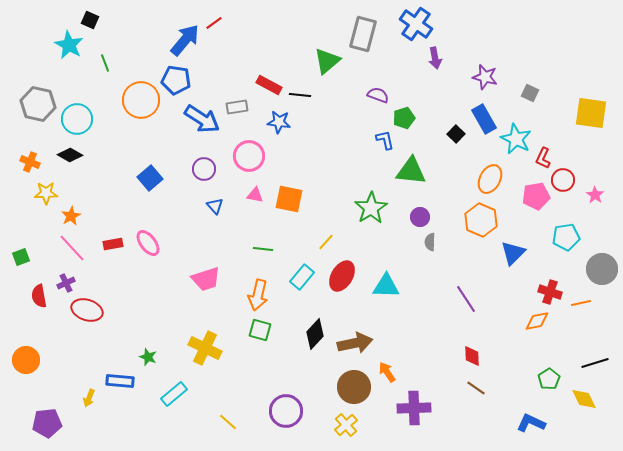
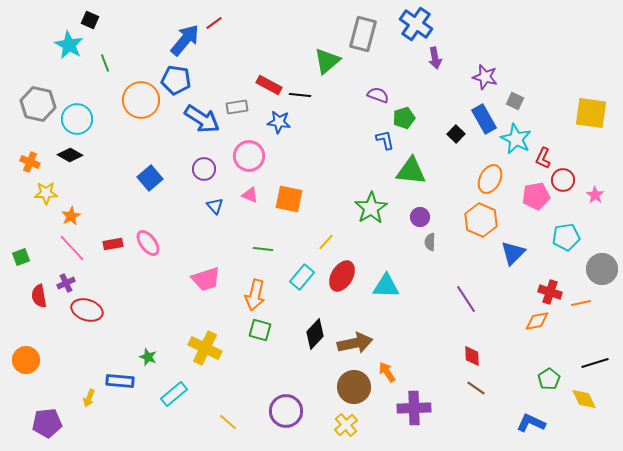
gray square at (530, 93): moved 15 px left, 8 px down
pink triangle at (255, 195): moved 5 px left; rotated 12 degrees clockwise
orange arrow at (258, 295): moved 3 px left
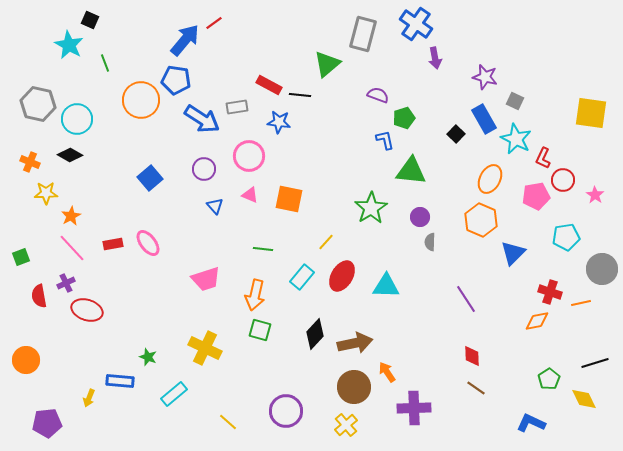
green triangle at (327, 61): moved 3 px down
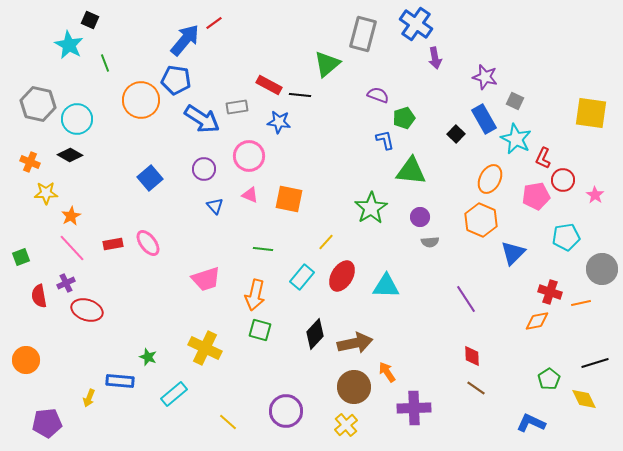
gray semicircle at (430, 242): rotated 96 degrees counterclockwise
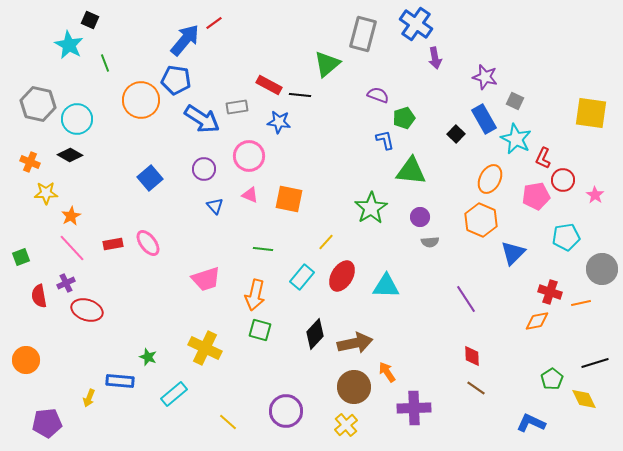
green pentagon at (549, 379): moved 3 px right
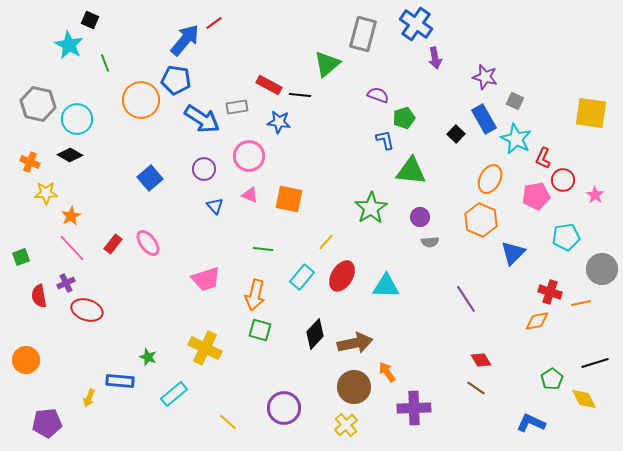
red rectangle at (113, 244): rotated 42 degrees counterclockwise
red diamond at (472, 356): moved 9 px right, 4 px down; rotated 30 degrees counterclockwise
purple circle at (286, 411): moved 2 px left, 3 px up
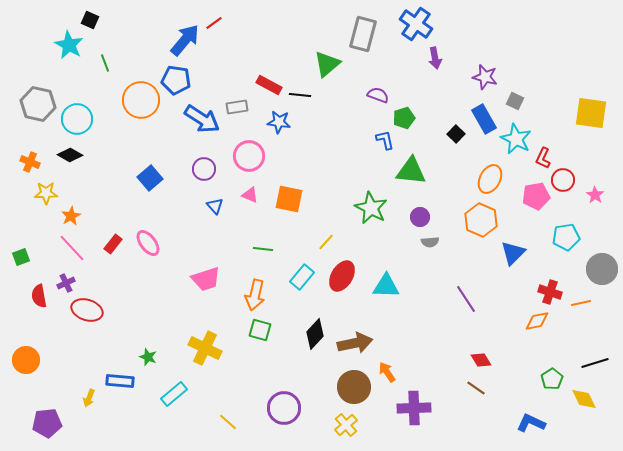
green star at (371, 208): rotated 12 degrees counterclockwise
